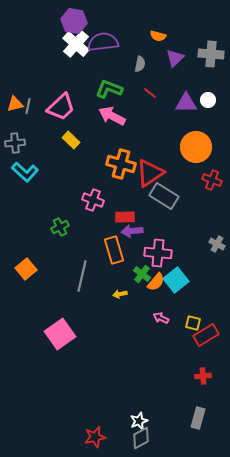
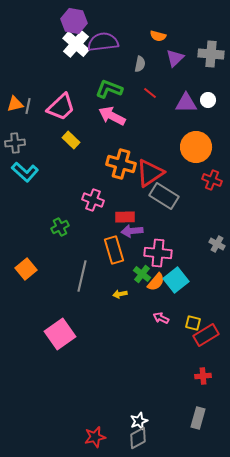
gray diamond at (141, 438): moved 3 px left
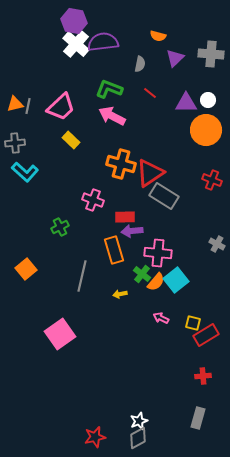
orange circle at (196, 147): moved 10 px right, 17 px up
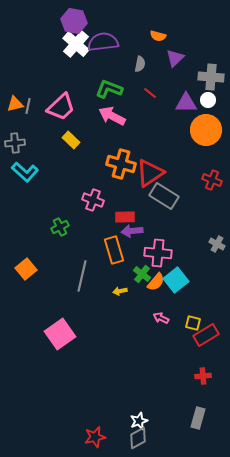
gray cross at (211, 54): moved 23 px down
yellow arrow at (120, 294): moved 3 px up
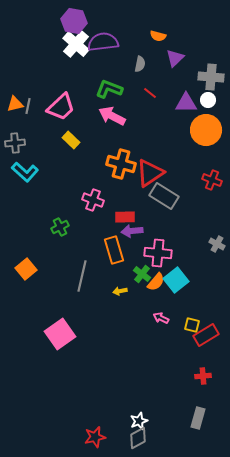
yellow square at (193, 323): moved 1 px left, 2 px down
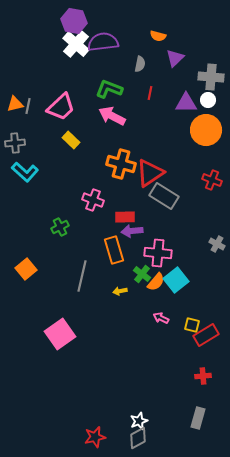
red line at (150, 93): rotated 64 degrees clockwise
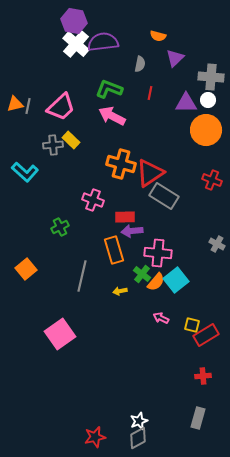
gray cross at (15, 143): moved 38 px right, 2 px down
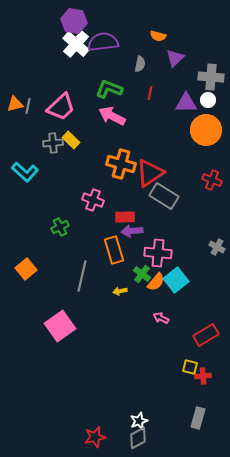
gray cross at (53, 145): moved 2 px up
gray cross at (217, 244): moved 3 px down
yellow square at (192, 325): moved 2 px left, 42 px down
pink square at (60, 334): moved 8 px up
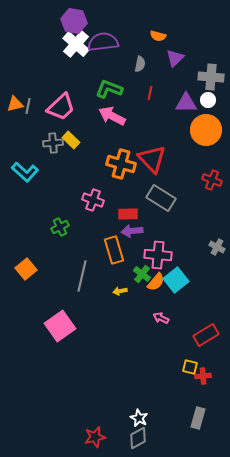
red triangle at (150, 173): moved 2 px right, 14 px up; rotated 40 degrees counterclockwise
gray rectangle at (164, 196): moved 3 px left, 2 px down
red rectangle at (125, 217): moved 3 px right, 3 px up
pink cross at (158, 253): moved 2 px down
white star at (139, 421): moved 3 px up; rotated 24 degrees counterclockwise
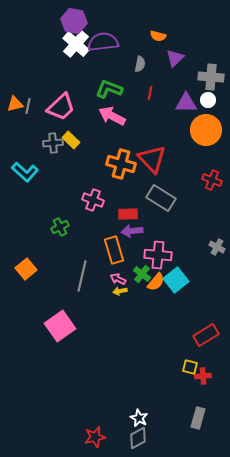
pink arrow at (161, 318): moved 43 px left, 39 px up
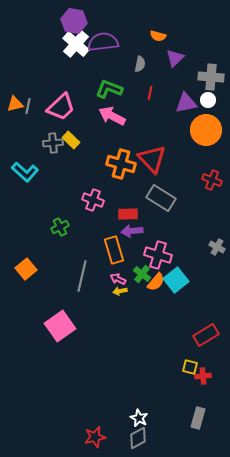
purple triangle at (186, 103): rotated 10 degrees counterclockwise
pink cross at (158, 255): rotated 12 degrees clockwise
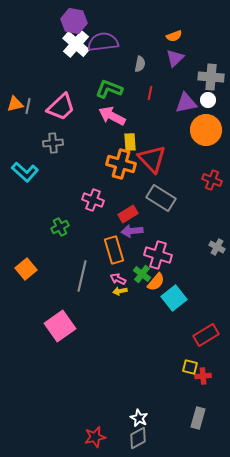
orange semicircle at (158, 36): moved 16 px right; rotated 35 degrees counterclockwise
yellow rectangle at (71, 140): moved 59 px right, 2 px down; rotated 42 degrees clockwise
red rectangle at (128, 214): rotated 30 degrees counterclockwise
cyan square at (176, 280): moved 2 px left, 18 px down
